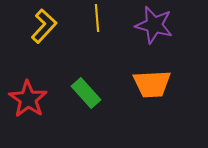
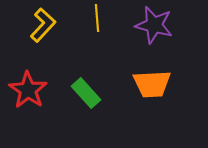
yellow L-shape: moved 1 px left, 1 px up
red star: moved 9 px up
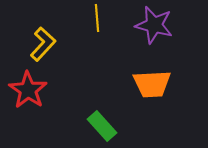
yellow L-shape: moved 19 px down
green rectangle: moved 16 px right, 33 px down
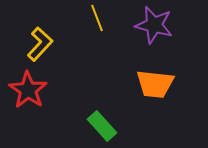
yellow line: rotated 16 degrees counterclockwise
yellow L-shape: moved 3 px left
orange trapezoid: moved 3 px right; rotated 9 degrees clockwise
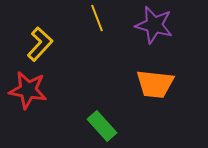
red star: rotated 24 degrees counterclockwise
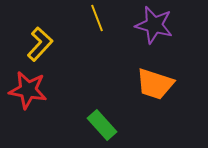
orange trapezoid: rotated 12 degrees clockwise
green rectangle: moved 1 px up
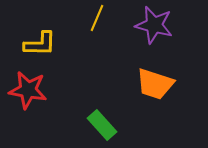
yellow line: rotated 44 degrees clockwise
yellow L-shape: rotated 48 degrees clockwise
